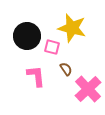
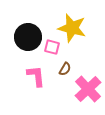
black circle: moved 1 px right, 1 px down
brown semicircle: moved 1 px left; rotated 64 degrees clockwise
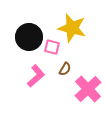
black circle: moved 1 px right
pink L-shape: rotated 55 degrees clockwise
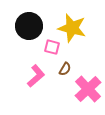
black circle: moved 11 px up
